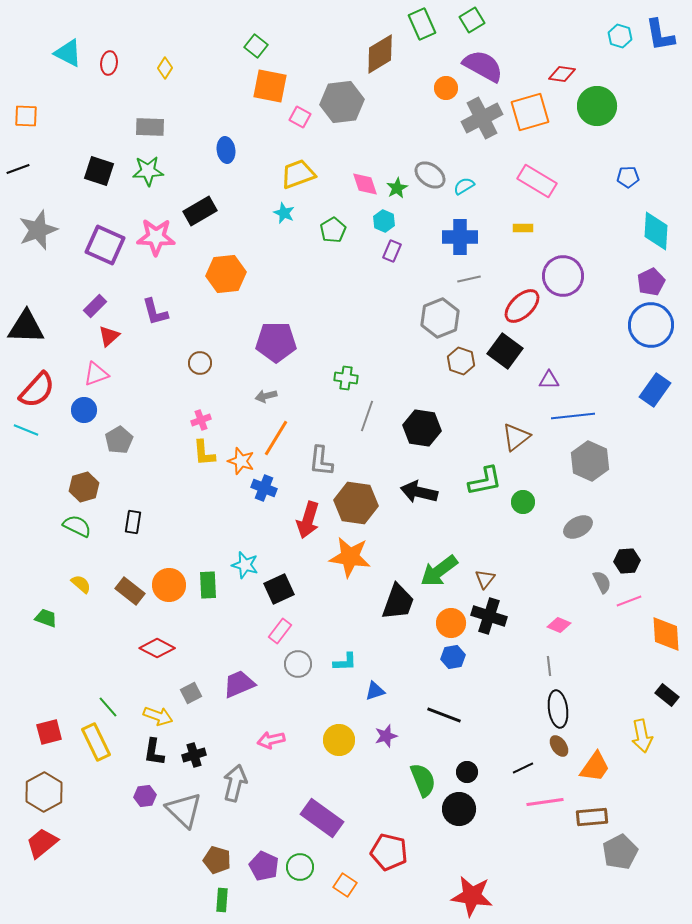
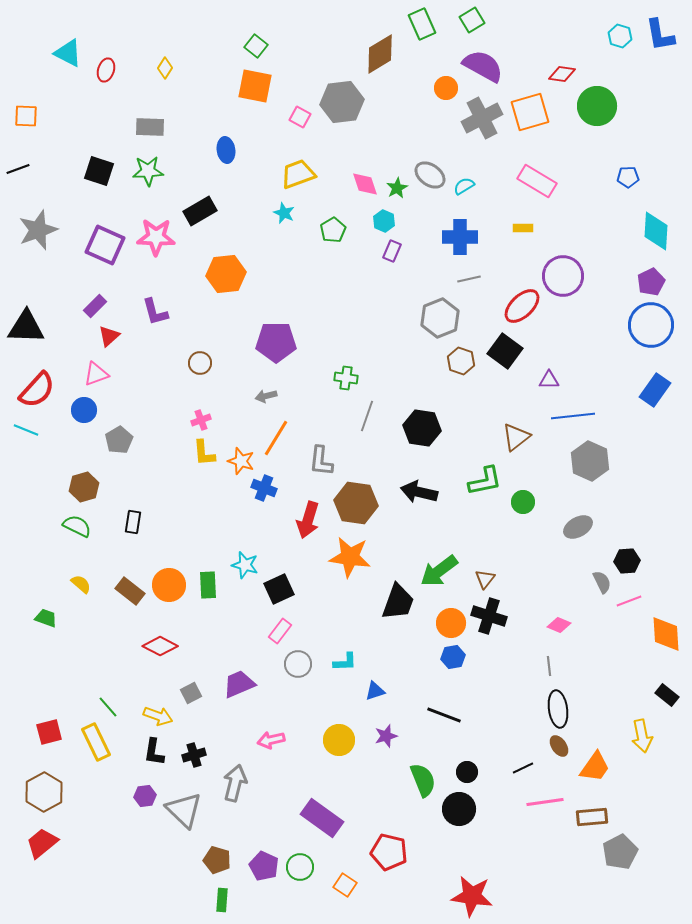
red ellipse at (109, 63): moved 3 px left, 7 px down; rotated 10 degrees clockwise
orange square at (270, 86): moved 15 px left
red diamond at (157, 648): moved 3 px right, 2 px up
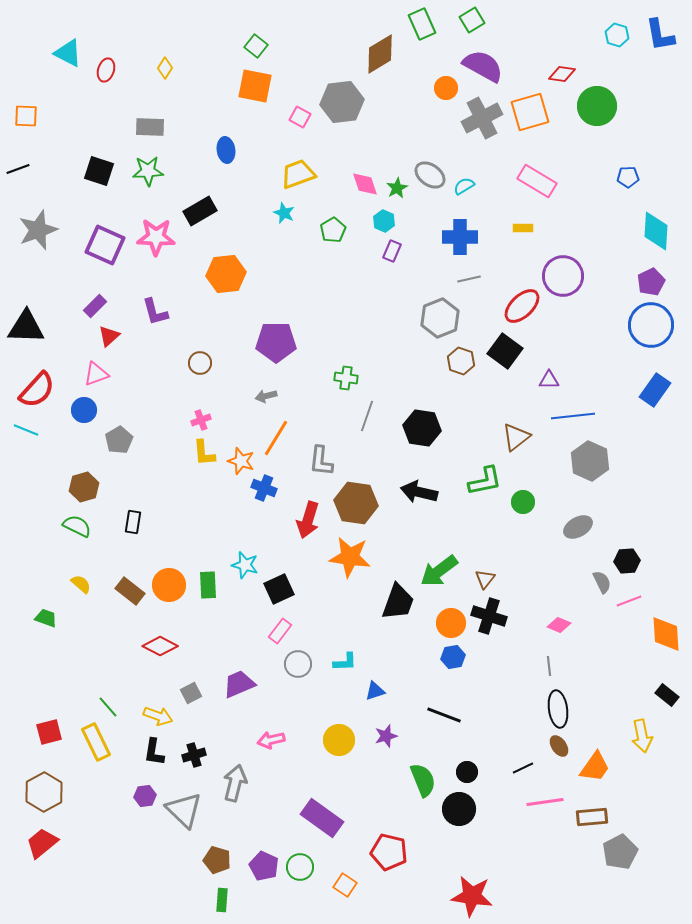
cyan hexagon at (620, 36): moved 3 px left, 1 px up
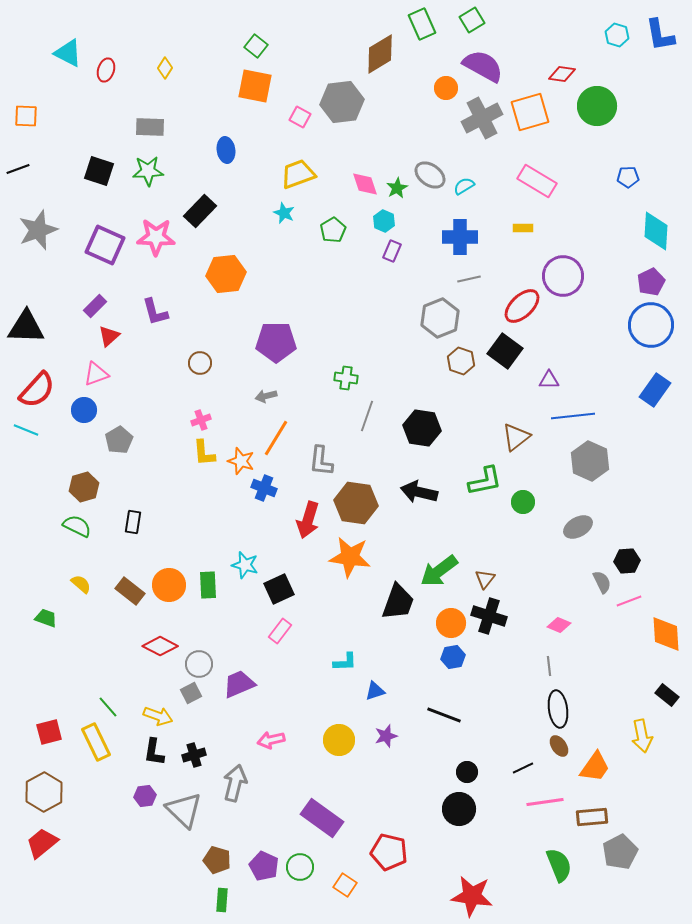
black rectangle at (200, 211): rotated 16 degrees counterclockwise
gray circle at (298, 664): moved 99 px left
green semicircle at (423, 780): moved 136 px right, 85 px down
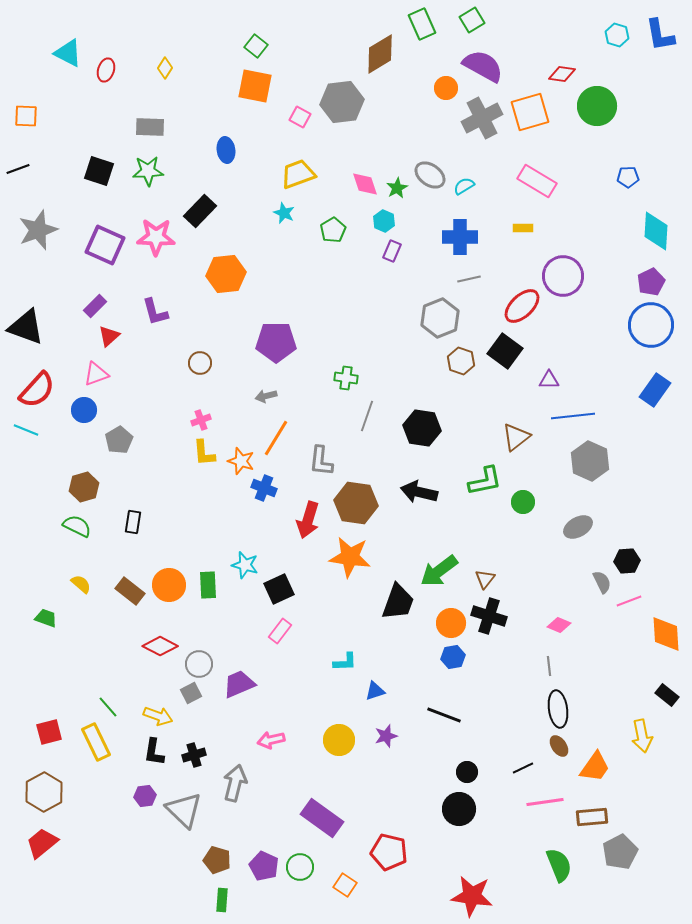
black triangle at (26, 327): rotated 18 degrees clockwise
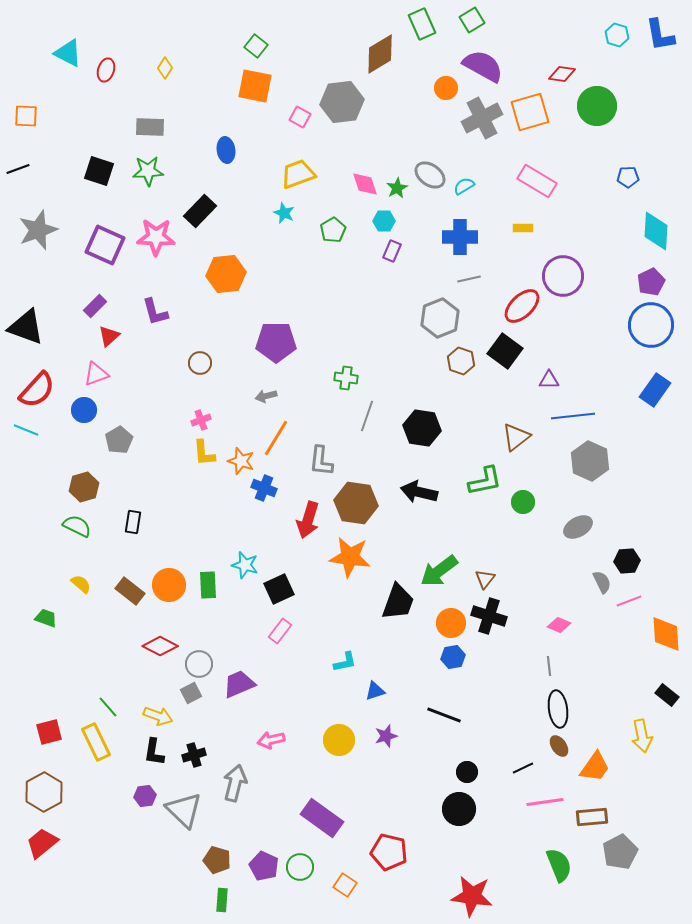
cyan hexagon at (384, 221): rotated 25 degrees counterclockwise
cyan L-shape at (345, 662): rotated 10 degrees counterclockwise
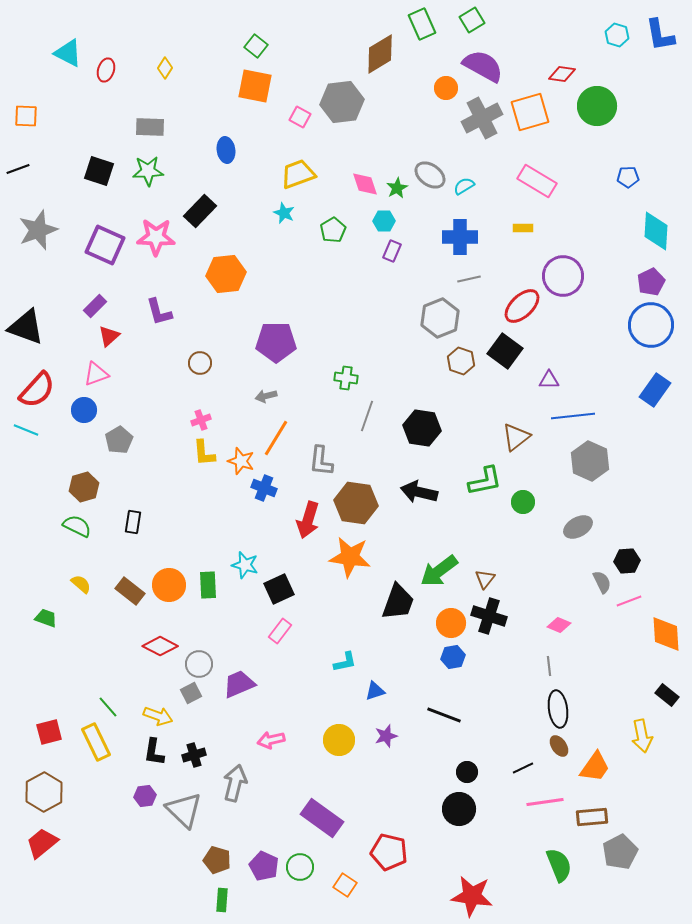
purple L-shape at (155, 312): moved 4 px right
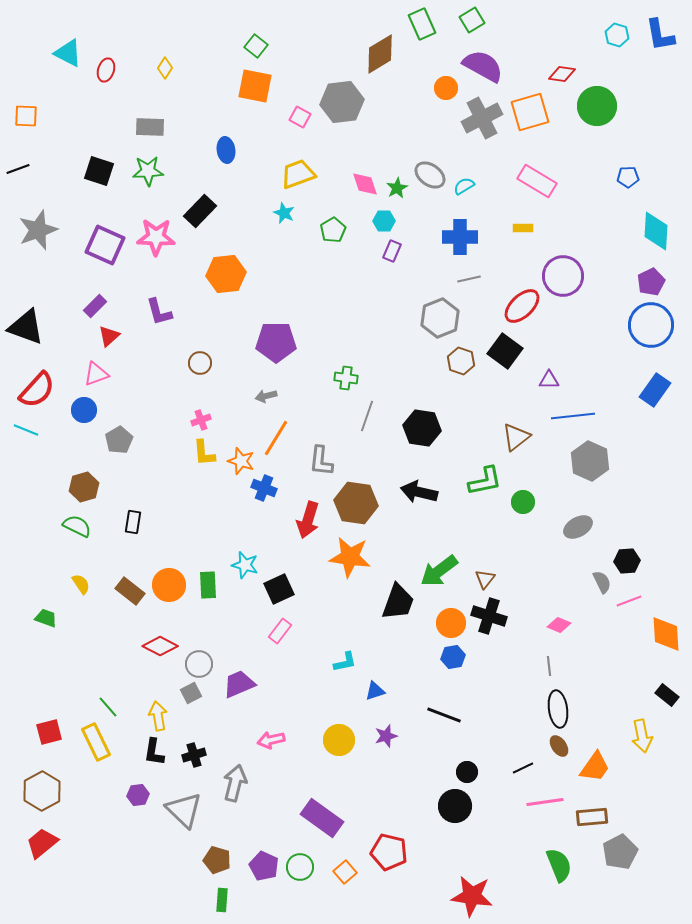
yellow semicircle at (81, 584): rotated 15 degrees clockwise
yellow arrow at (158, 716): rotated 120 degrees counterclockwise
brown hexagon at (44, 792): moved 2 px left, 1 px up
purple hexagon at (145, 796): moved 7 px left, 1 px up
black circle at (459, 809): moved 4 px left, 3 px up
orange square at (345, 885): moved 13 px up; rotated 15 degrees clockwise
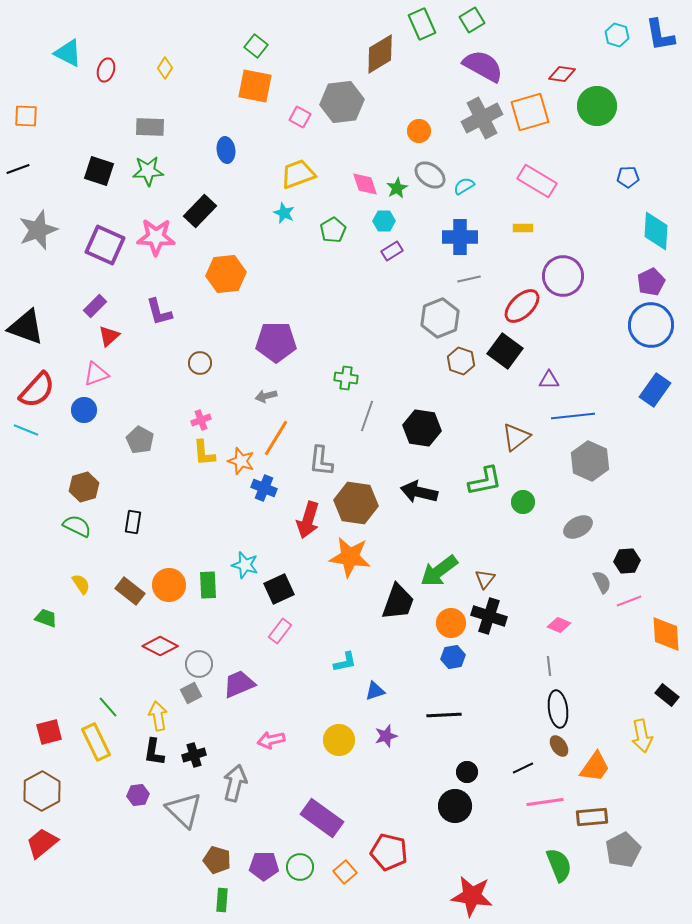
orange circle at (446, 88): moved 27 px left, 43 px down
purple rectangle at (392, 251): rotated 35 degrees clockwise
gray pentagon at (119, 440): moved 21 px right; rotated 12 degrees counterclockwise
black line at (444, 715): rotated 24 degrees counterclockwise
gray pentagon at (620, 852): moved 3 px right, 2 px up
purple pentagon at (264, 866): rotated 24 degrees counterclockwise
